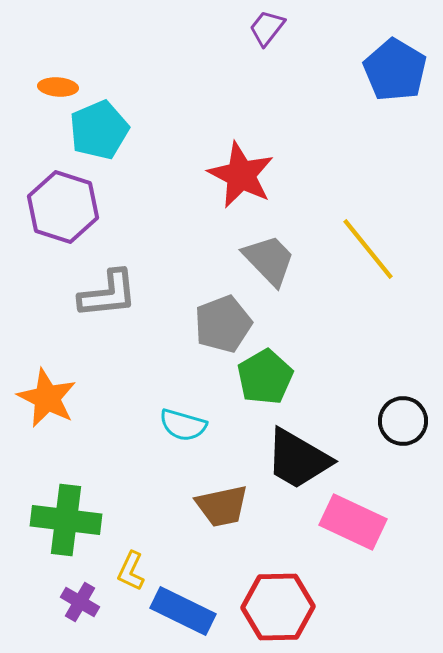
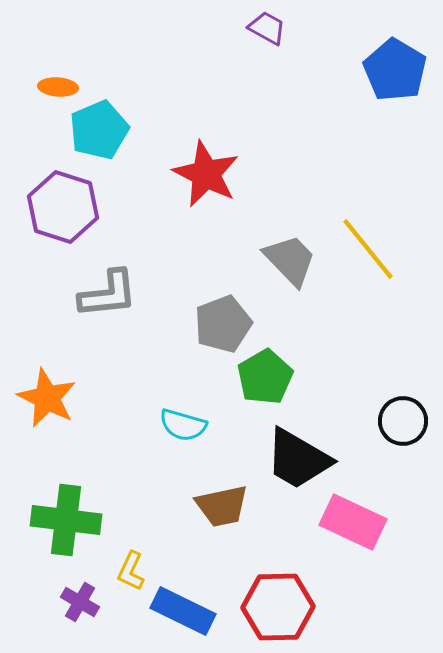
purple trapezoid: rotated 81 degrees clockwise
red star: moved 35 px left, 1 px up
gray trapezoid: moved 21 px right
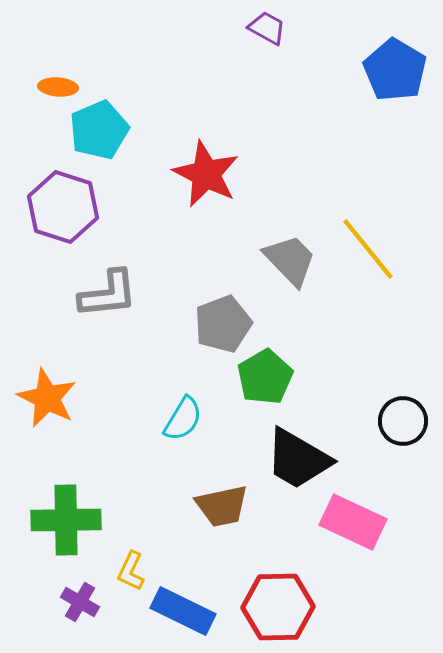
cyan semicircle: moved 6 px up; rotated 75 degrees counterclockwise
green cross: rotated 8 degrees counterclockwise
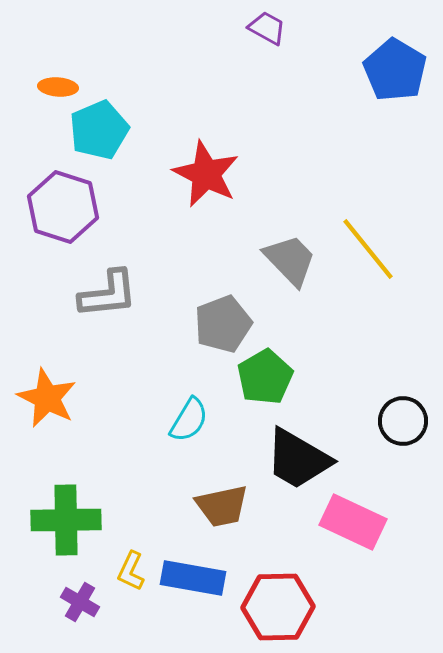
cyan semicircle: moved 6 px right, 1 px down
blue rectangle: moved 10 px right, 33 px up; rotated 16 degrees counterclockwise
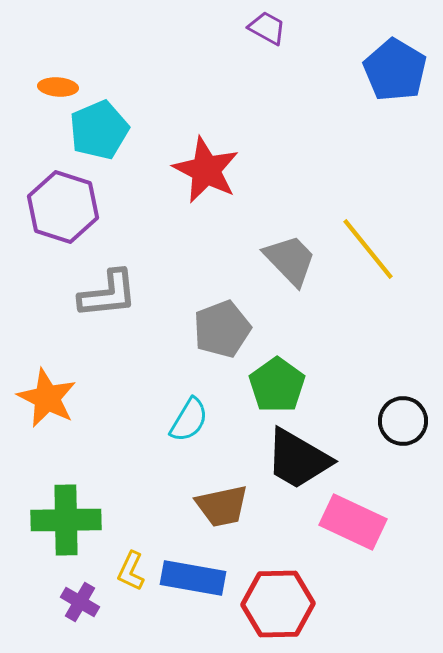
red star: moved 4 px up
gray pentagon: moved 1 px left, 5 px down
green pentagon: moved 12 px right, 8 px down; rotated 6 degrees counterclockwise
red hexagon: moved 3 px up
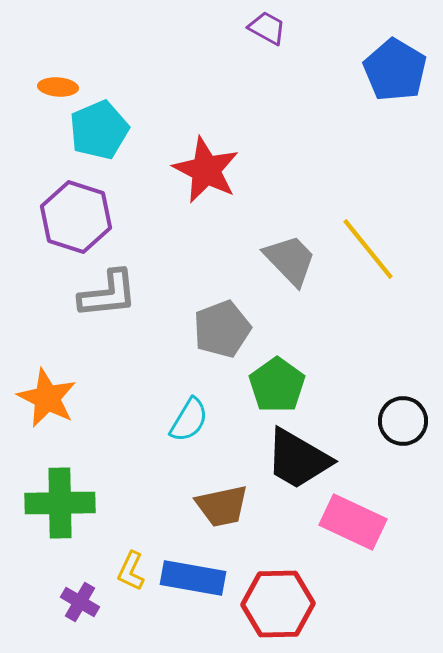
purple hexagon: moved 13 px right, 10 px down
green cross: moved 6 px left, 17 px up
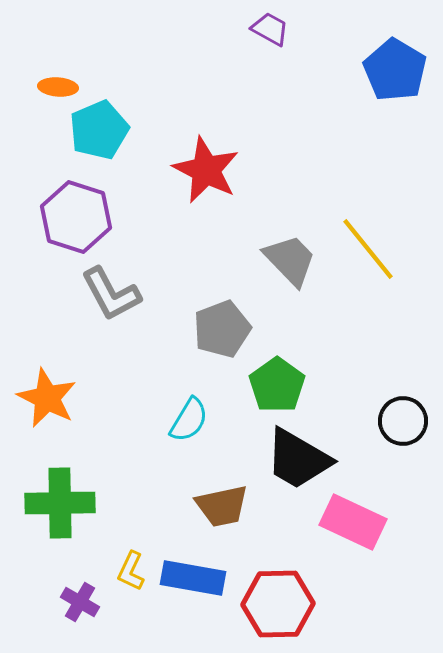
purple trapezoid: moved 3 px right, 1 px down
gray L-shape: moved 3 px right; rotated 68 degrees clockwise
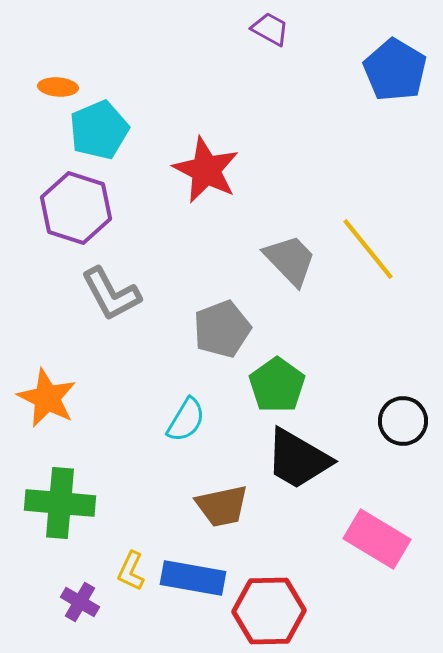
purple hexagon: moved 9 px up
cyan semicircle: moved 3 px left
green cross: rotated 6 degrees clockwise
pink rectangle: moved 24 px right, 17 px down; rotated 6 degrees clockwise
red hexagon: moved 9 px left, 7 px down
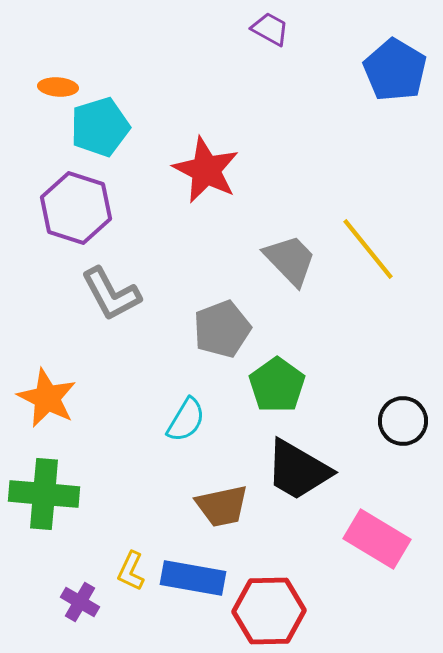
cyan pentagon: moved 1 px right, 3 px up; rotated 6 degrees clockwise
black trapezoid: moved 11 px down
green cross: moved 16 px left, 9 px up
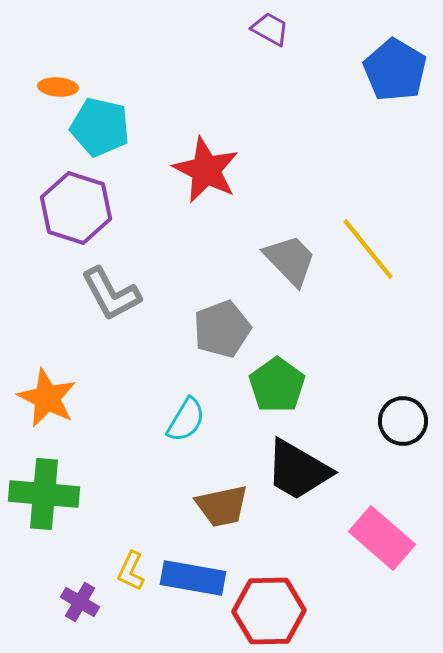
cyan pentagon: rotated 30 degrees clockwise
pink rectangle: moved 5 px right, 1 px up; rotated 10 degrees clockwise
